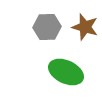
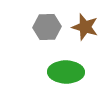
green ellipse: rotated 24 degrees counterclockwise
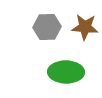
brown star: rotated 12 degrees counterclockwise
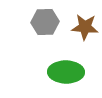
gray hexagon: moved 2 px left, 5 px up
